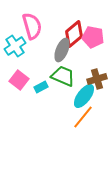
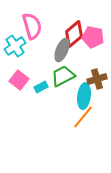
green trapezoid: rotated 50 degrees counterclockwise
cyan ellipse: rotated 30 degrees counterclockwise
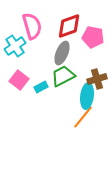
red diamond: moved 5 px left, 8 px up; rotated 20 degrees clockwise
gray ellipse: moved 3 px down
cyan ellipse: moved 3 px right
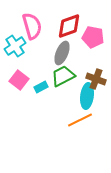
brown cross: moved 1 px left; rotated 36 degrees clockwise
orange line: moved 3 px left, 3 px down; rotated 25 degrees clockwise
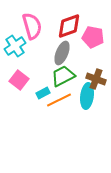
cyan rectangle: moved 2 px right, 6 px down
orange line: moved 21 px left, 20 px up
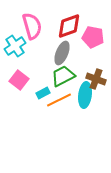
cyan ellipse: moved 2 px left, 1 px up
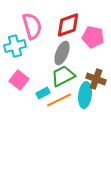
red diamond: moved 1 px left, 1 px up
cyan cross: rotated 20 degrees clockwise
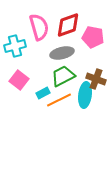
pink semicircle: moved 7 px right, 1 px down
gray ellipse: rotated 55 degrees clockwise
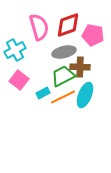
pink pentagon: moved 2 px up
cyan cross: moved 4 px down; rotated 15 degrees counterclockwise
gray ellipse: moved 2 px right, 1 px up
brown cross: moved 16 px left, 12 px up; rotated 18 degrees counterclockwise
cyan ellipse: rotated 15 degrees clockwise
orange line: moved 4 px right, 3 px up
